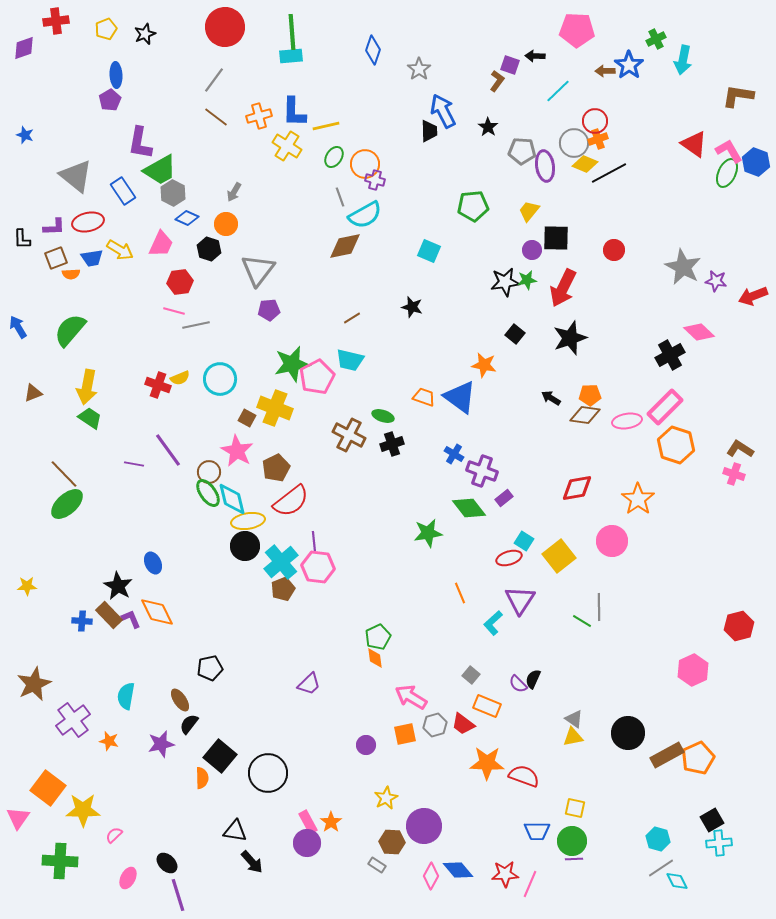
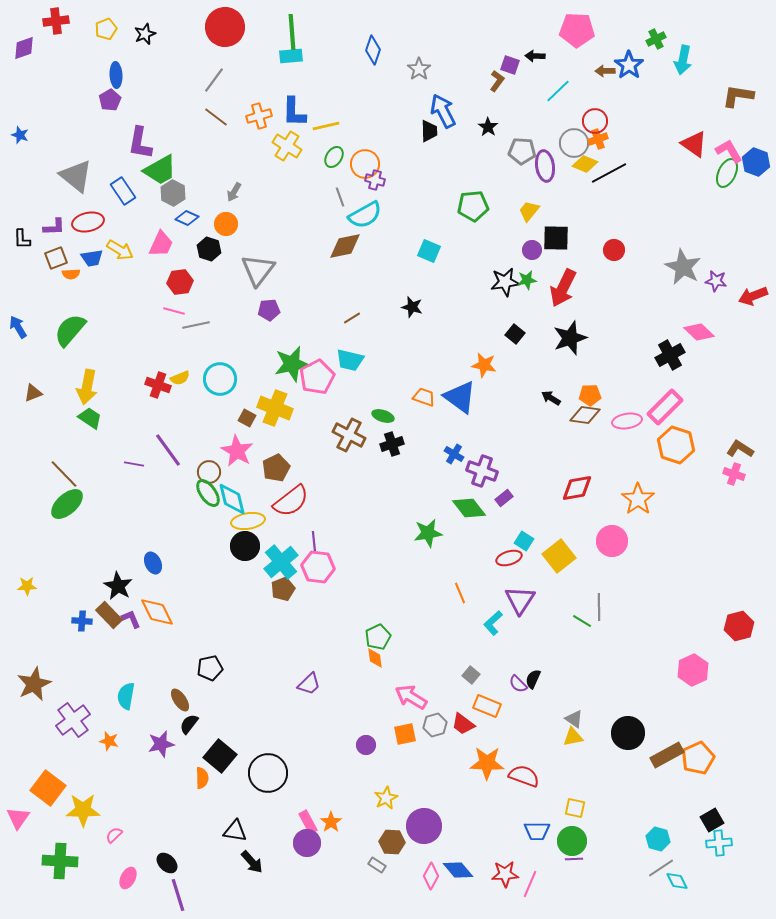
blue star at (25, 135): moved 5 px left
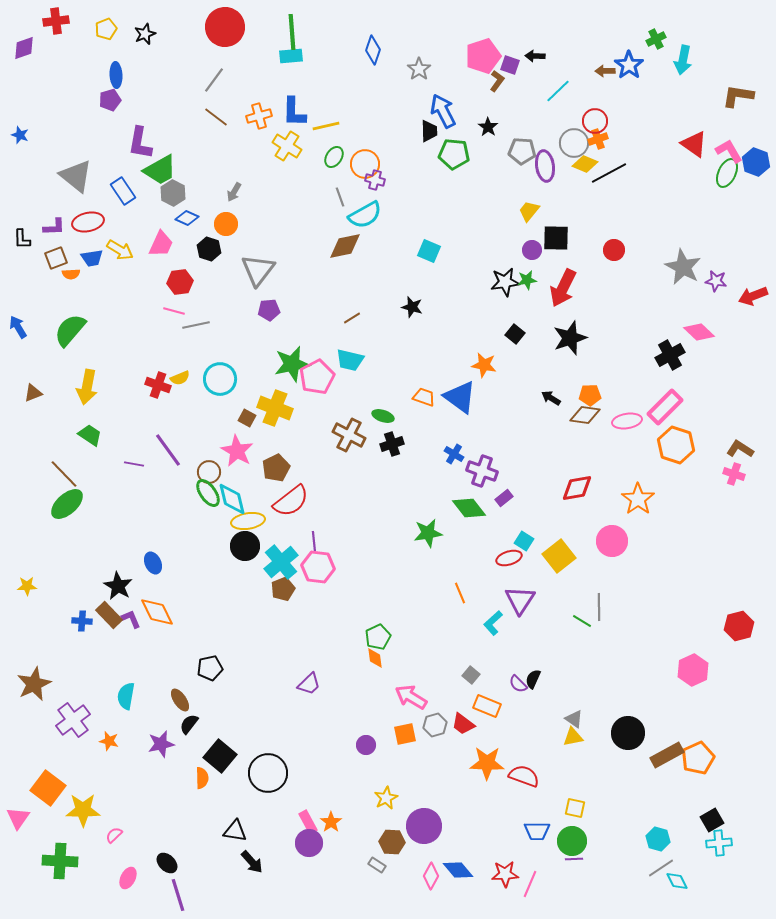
pink pentagon at (577, 30): moved 94 px left, 26 px down; rotated 20 degrees counterclockwise
purple pentagon at (110, 100): rotated 15 degrees clockwise
green pentagon at (473, 206): moved 19 px left, 52 px up; rotated 12 degrees clockwise
green trapezoid at (90, 418): moved 17 px down
purple circle at (307, 843): moved 2 px right
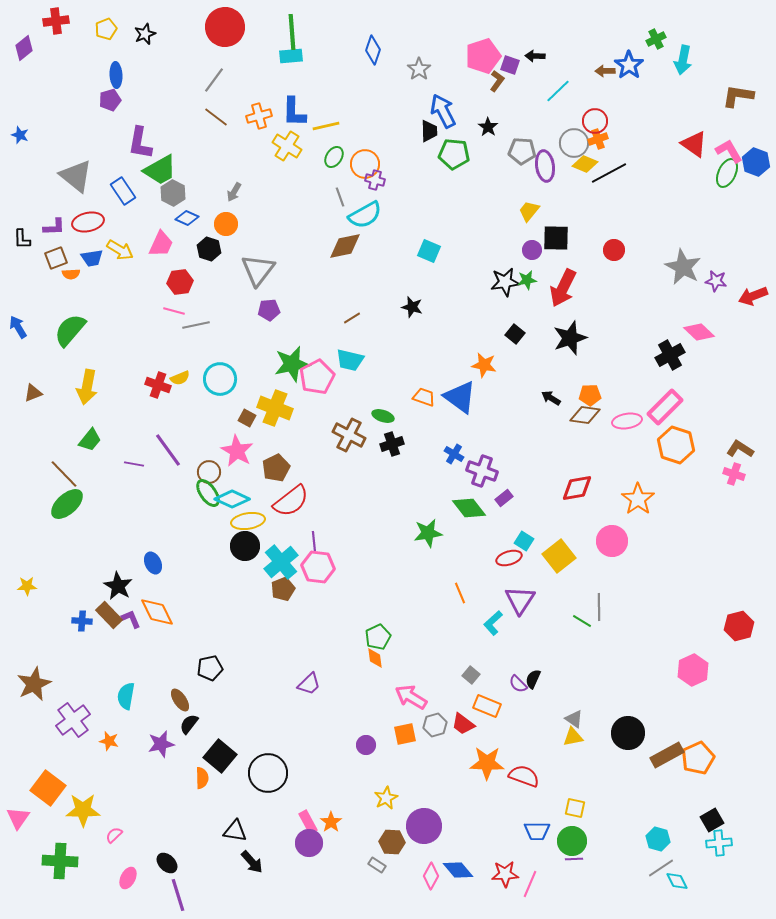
purple diamond at (24, 48): rotated 20 degrees counterclockwise
green trapezoid at (90, 435): moved 5 px down; rotated 95 degrees clockwise
cyan diamond at (232, 499): rotated 52 degrees counterclockwise
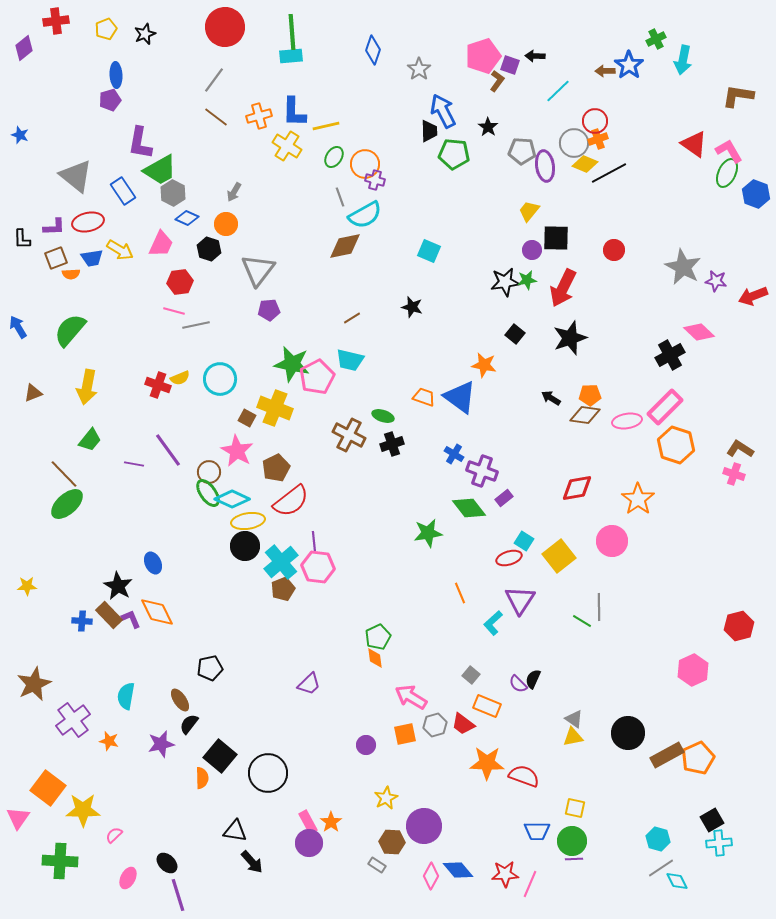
blue hexagon at (756, 162): moved 32 px down
green star at (292, 364): rotated 24 degrees clockwise
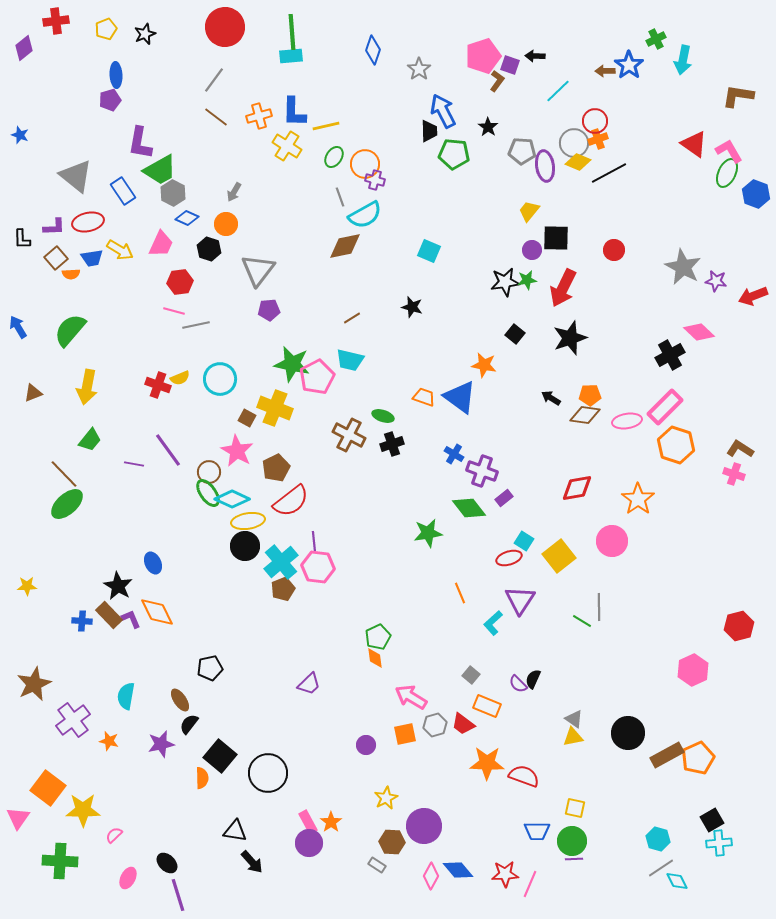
yellow diamond at (585, 164): moved 7 px left, 2 px up
brown square at (56, 258): rotated 20 degrees counterclockwise
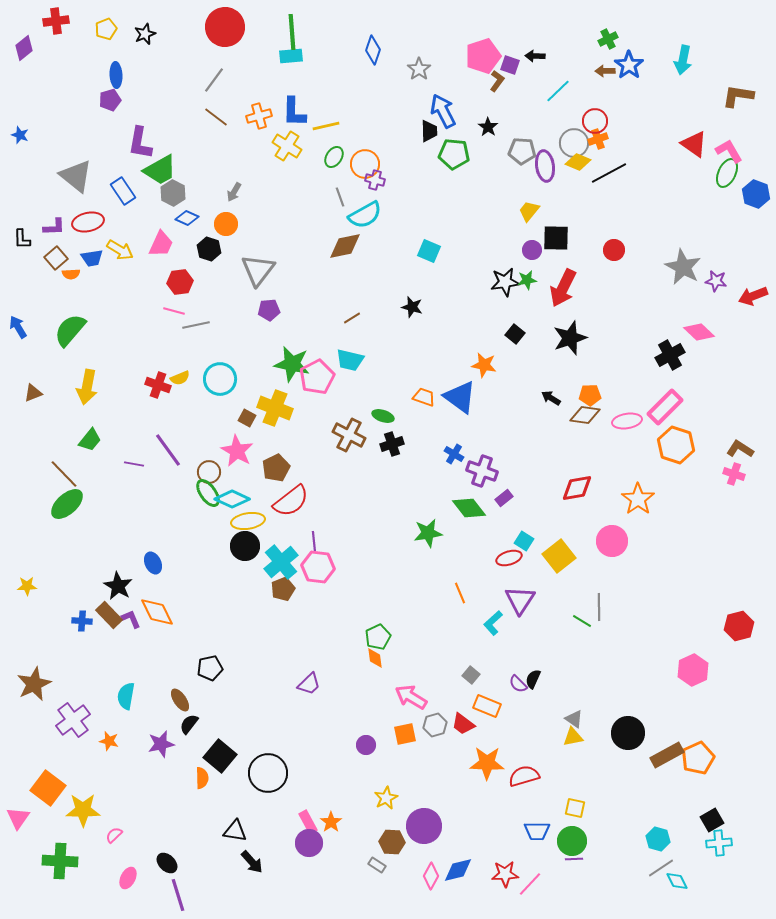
green cross at (656, 39): moved 48 px left
red semicircle at (524, 776): rotated 36 degrees counterclockwise
blue diamond at (458, 870): rotated 64 degrees counterclockwise
pink line at (530, 884): rotated 20 degrees clockwise
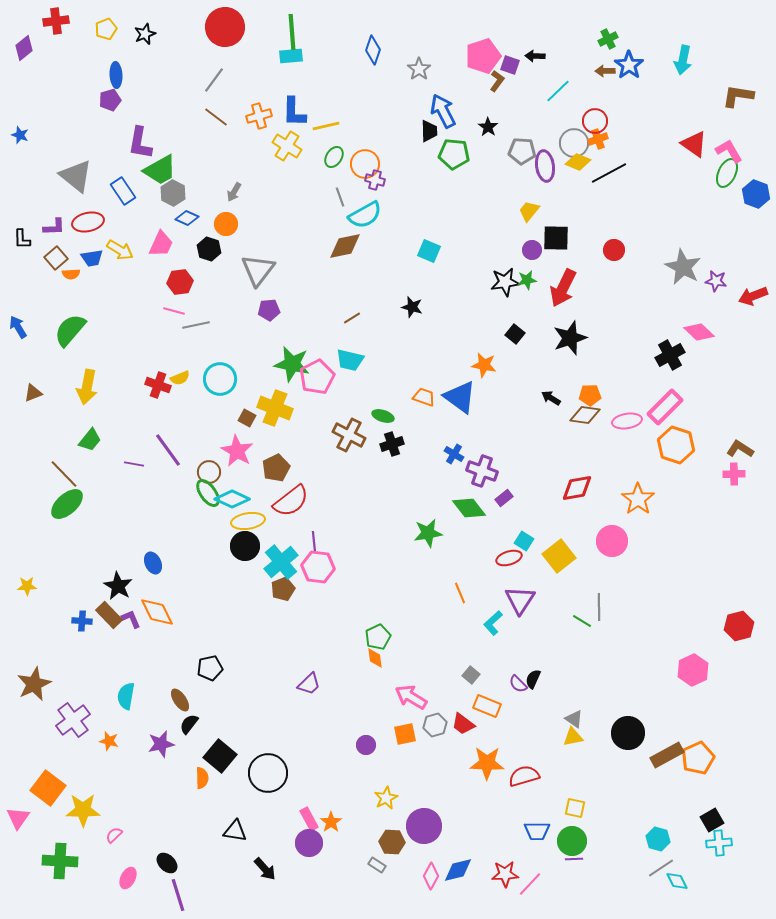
pink cross at (734, 474): rotated 20 degrees counterclockwise
pink rectangle at (308, 822): moved 1 px right, 3 px up
black arrow at (252, 862): moved 13 px right, 7 px down
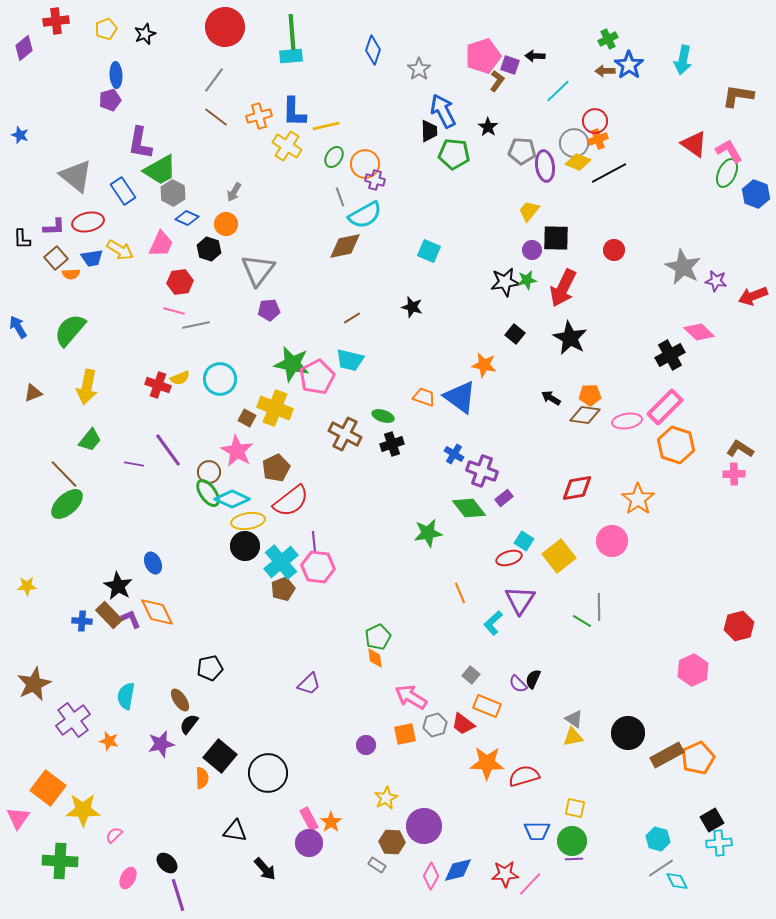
black star at (570, 338): rotated 24 degrees counterclockwise
brown cross at (349, 435): moved 4 px left, 1 px up
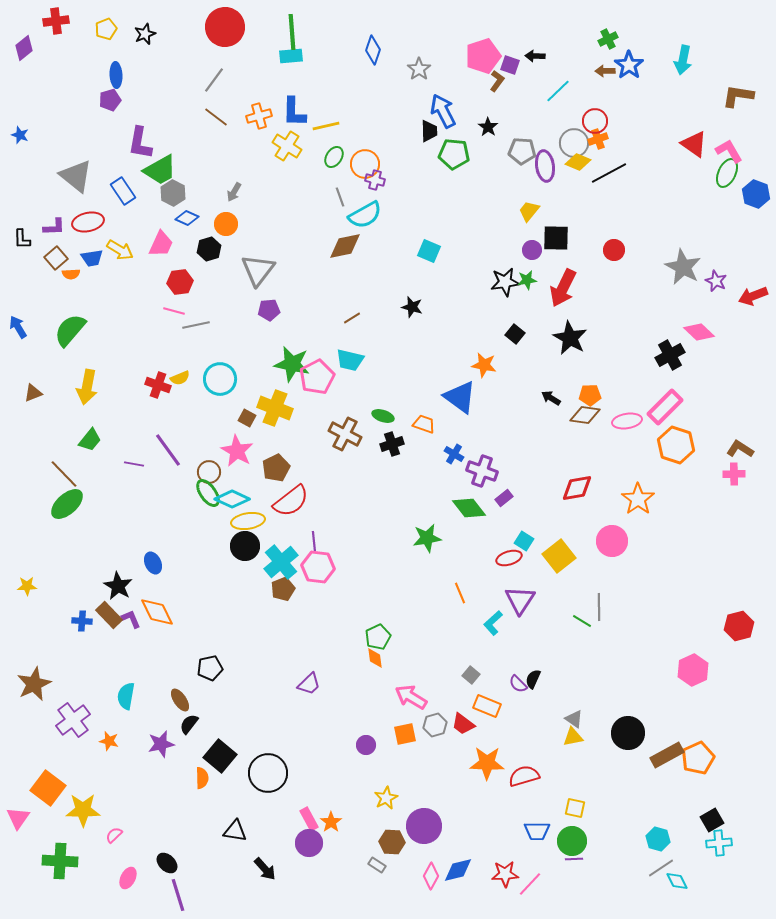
black hexagon at (209, 249): rotated 25 degrees clockwise
purple star at (716, 281): rotated 15 degrees clockwise
orange trapezoid at (424, 397): moved 27 px down
green star at (428, 533): moved 1 px left, 5 px down
